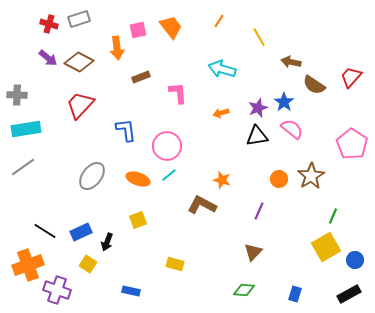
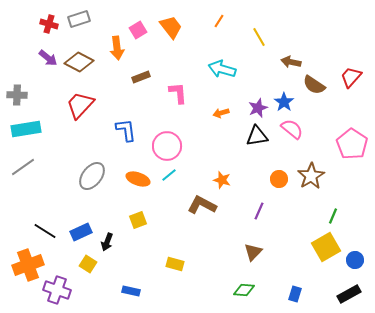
pink square at (138, 30): rotated 18 degrees counterclockwise
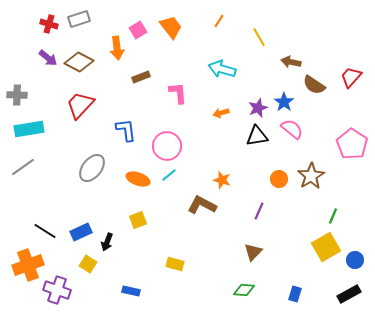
cyan rectangle at (26, 129): moved 3 px right
gray ellipse at (92, 176): moved 8 px up
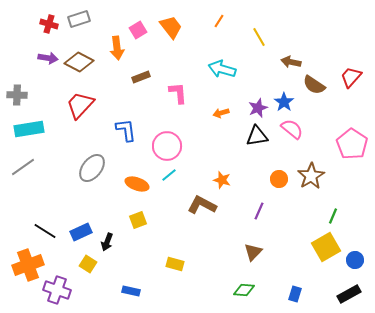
purple arrow at (48, 58): rotated 30 degrees counterclockwise
orange ellipse at (138, 179): moved 1 px left, 5 px down
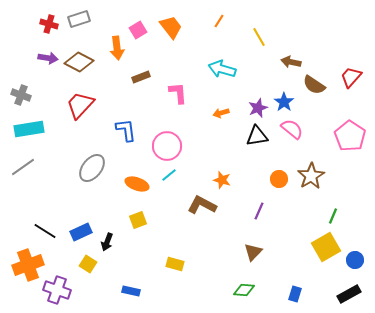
gray cross at (17, 95): moved 4 px right; rotated 18 degrees clockwise
pink pentagon at (352, 144): moved 2 px left, 8 px up
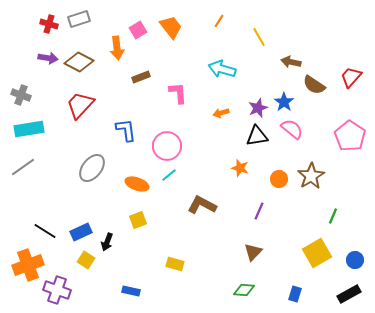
orange star at (222, 180): moved 18 px right, 12 px up
yellow square at (326, 247): moved 9 px left, 6 px down
yellow square at (88, 264): moved 2 px left, 4 px up
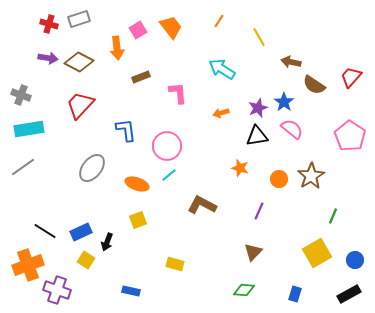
cyan arrow at (222, 69): rotated 16 degrees clockwise
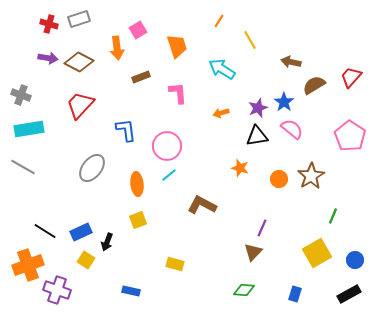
orange trapezoid at (171, 27): moved 6 px right, 19 px down; rotated 20 degrees clockwise
yellow line at (259, 37): moved 9 px left, 3 px down
brown semicircle at (314, 85): rotated 115 degrees clockwise
gray line at (23, 167): rotated 65 degrees clockwise
orange ellipse at (137, 184): rotated 65 degrees clockwise
purple line at (259, 211): moved 3 px right, 17 px down
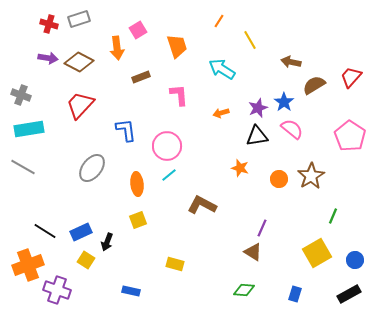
pink L-shape at (178, 93): moved 1 px right, 2 px down
brown triangle at (253, 252): rotated 42 degrees counterclockwise
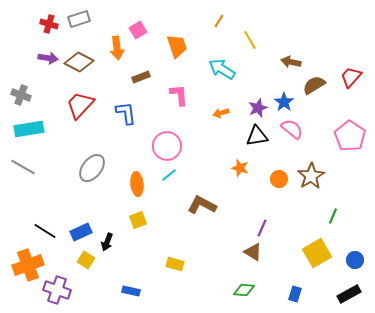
blue L-shape at (126, 130): moved 17 px up
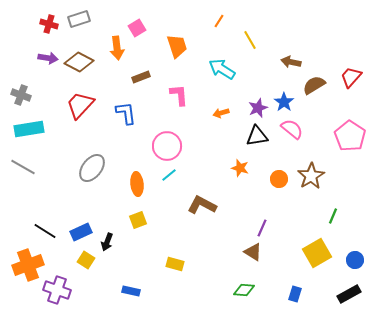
pink square at (138, 30): moved 1 px left, 2 px up
